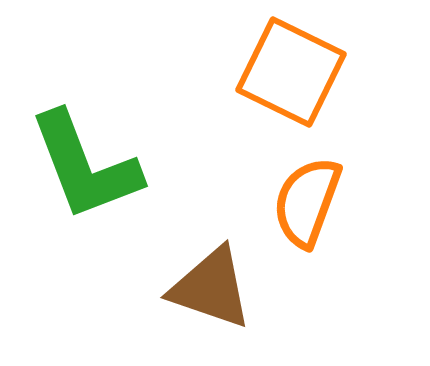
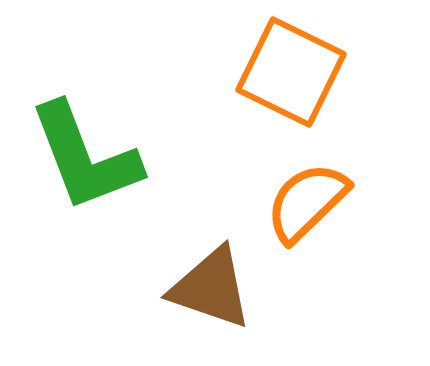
green L-shape: moved 9 px up
orange semicircle: rotated 26 degrees clockwise
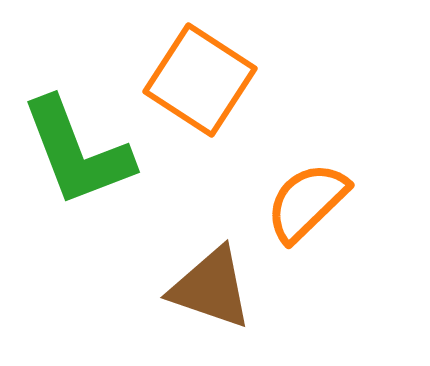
orange square: moved 91 px left, 8 px down; rotated 7 degrees clockwise
green L-shape: moved 8 px left, 5 px up
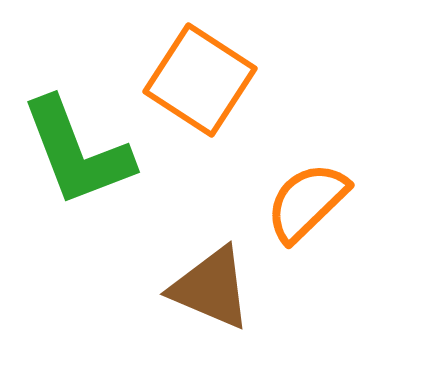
brown triangle: rotated 4 degrees clockwise
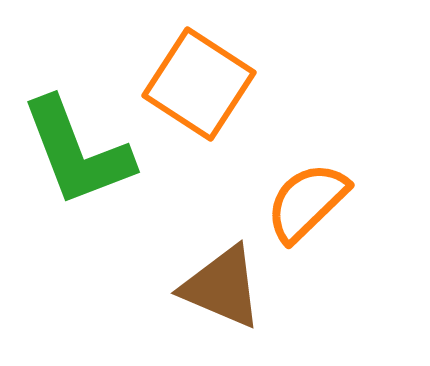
orange square: moved 1 px left, 4 px down
brown triangle: moved 11 px right, 1 px up
